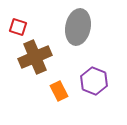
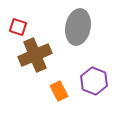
brown cross: moved 2 px up
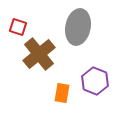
brown cross: moved 4 px right, 1 px up; rotated 16 degrees counterclockwise
purple hexagon: moved 1 px right
orange rectangle: moved 3 px right, 2 px down; rotated 36 degrees clockwise
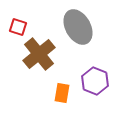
gray ellipse: rotated 40 degrees counterclockwise
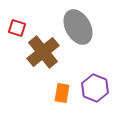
red square: moved 1 px left, 1 px down
brown cross: moved 4 px right, 2 px up
purple hexagon: moved 7 px down
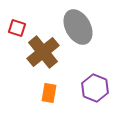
orange rectangle: moved 13 px left
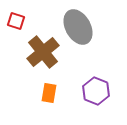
red square: moved 1 px left, 7 px up
purple hexagon: moved 1 px right, 3 px down
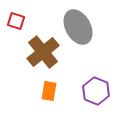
orange rectangle: moved 2 px up
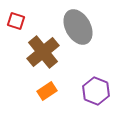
orange rectangle: moved 2 px left; rotated 48 degrees clockwise
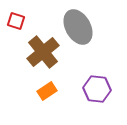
purple hexagon: moved 1 px right, 2 px up; rotated 16 degrees counterclockwise
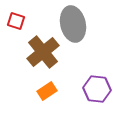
gray ellipse: moved 5 px left, 3 px up; rotated 16 degrees clockwise
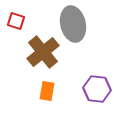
orange rectangle: rotated 48 degrees counterclockwise
